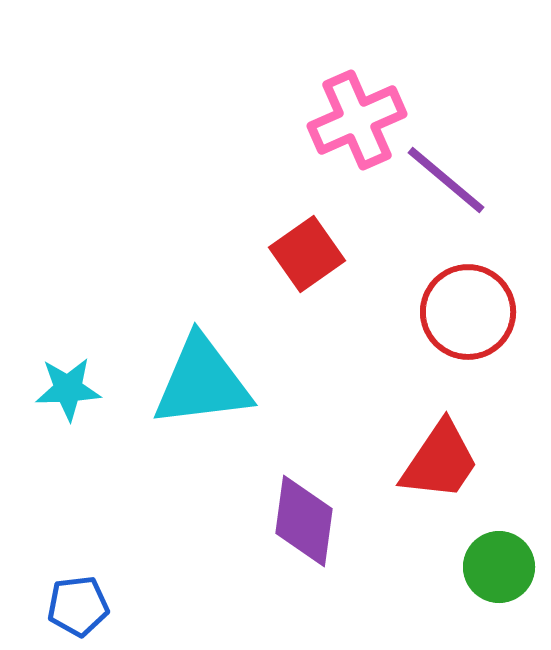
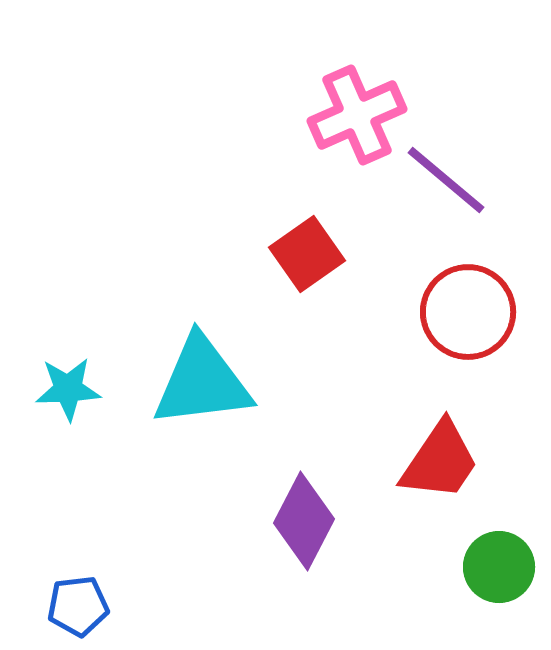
pink cross: moved 5 px up
purple diamond: rotated 20 degrees clockwise
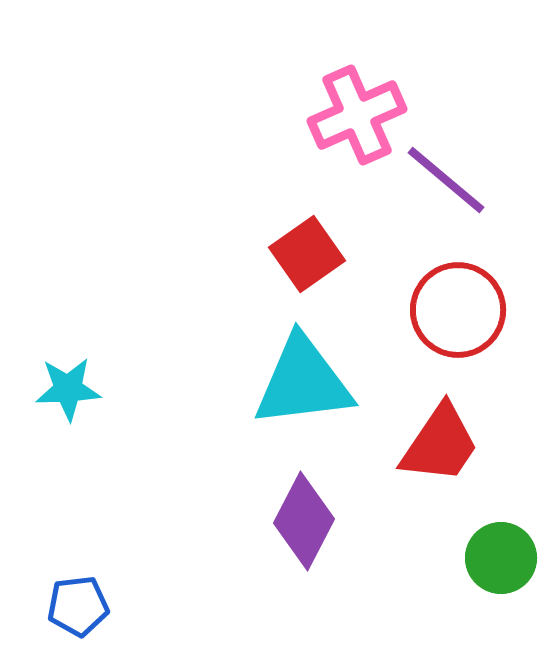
red circle: moved 10 px left, 2 px up
cyan triangle: moved 101 px right
red trapezoid: moved 17 px up
green circle: moved 2 px right, 9 px up
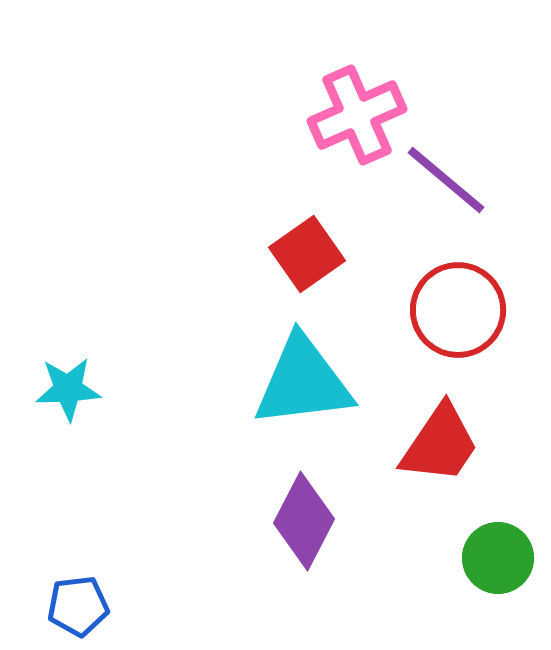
green circle: moved 3 px left
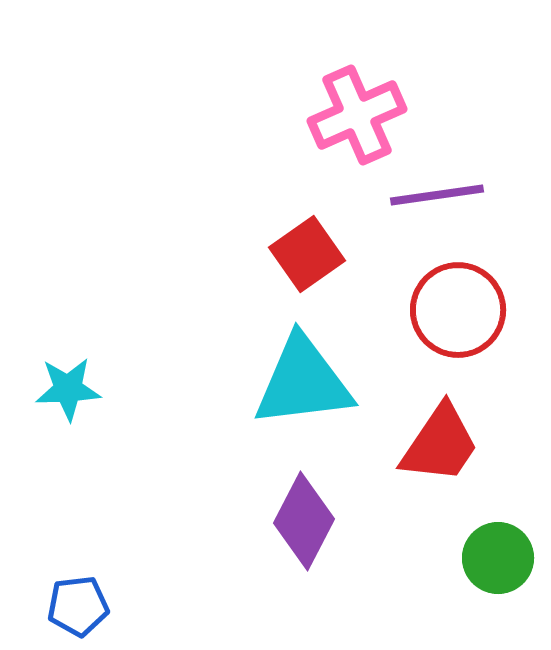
purple line: moved 9 px left, 15 px down; rotated 48 degrees counterclockwise
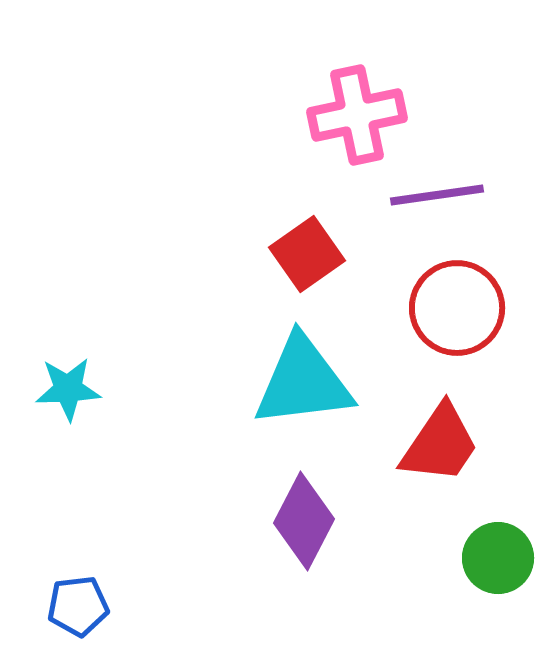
pink cross: rotated 12 degrees clockwise
red circle: moved 1 px left, 2 px up
